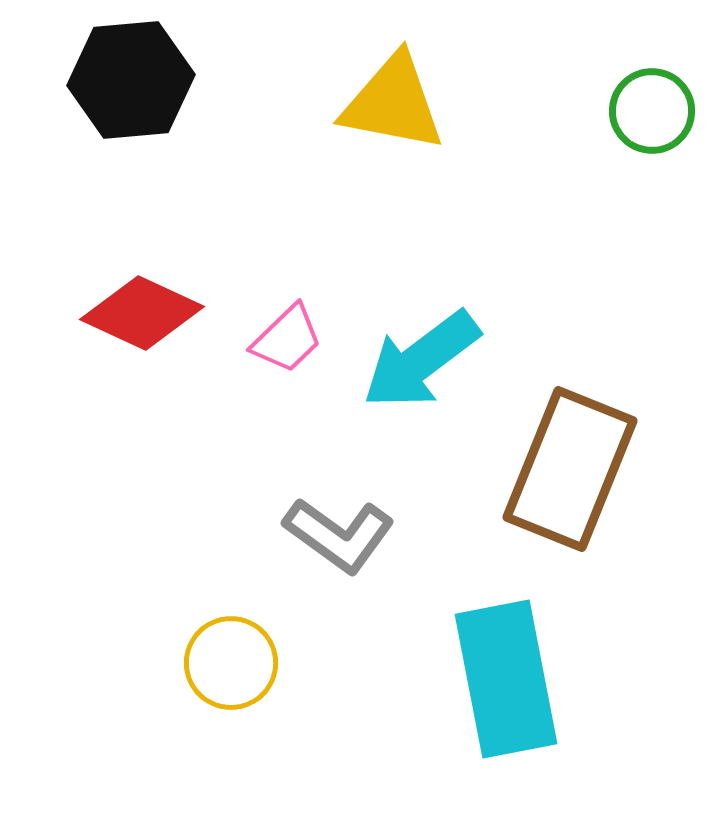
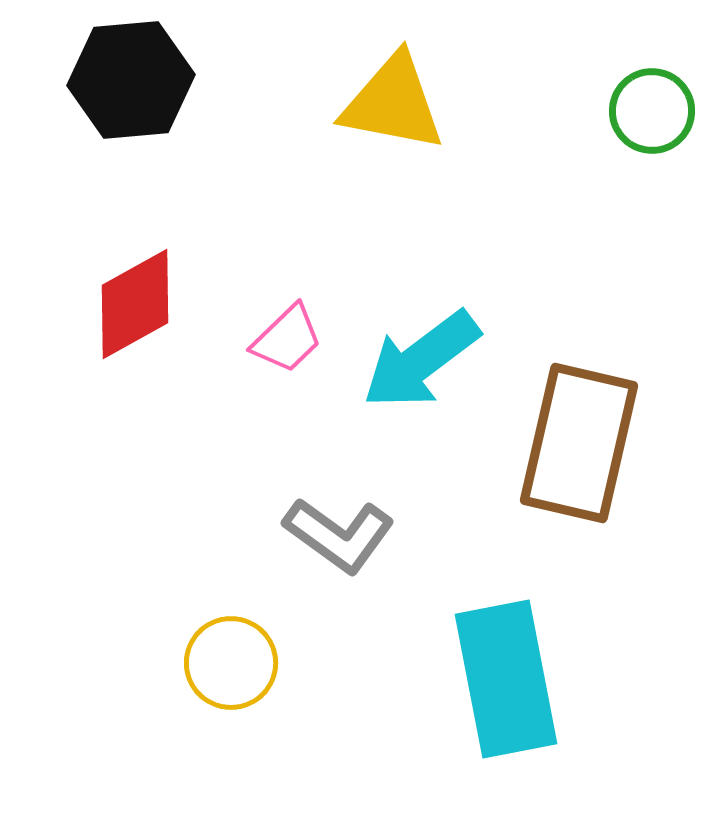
red diamond: moved 7 px left, 9 px up; rotated 54 degrees counterclockwise
brown rectangle: moved 9 px right, 26 px up; rotated 9 degrees counterclockwise
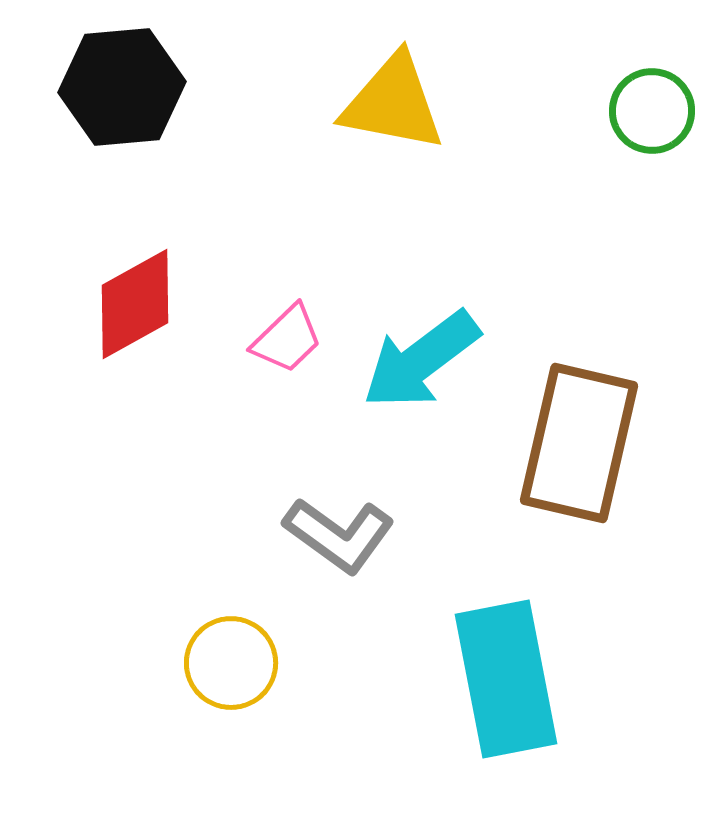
black hexagon: moved 9 px left, 7 px down
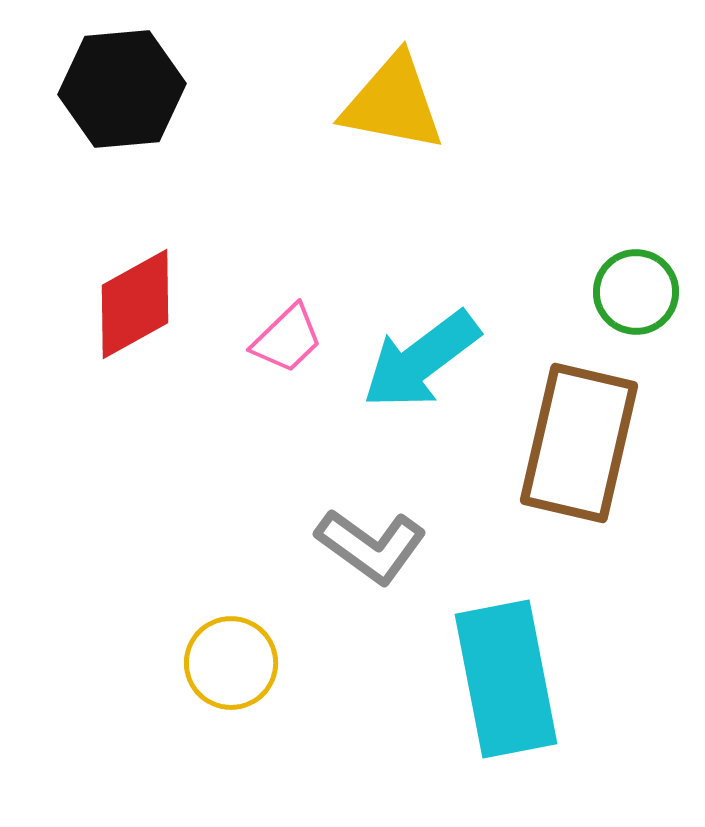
black hexagon: moved 2 px down
green circle: moved 16 px left, 181 px down
gray L-shape: moved 32 px right, 11 px down
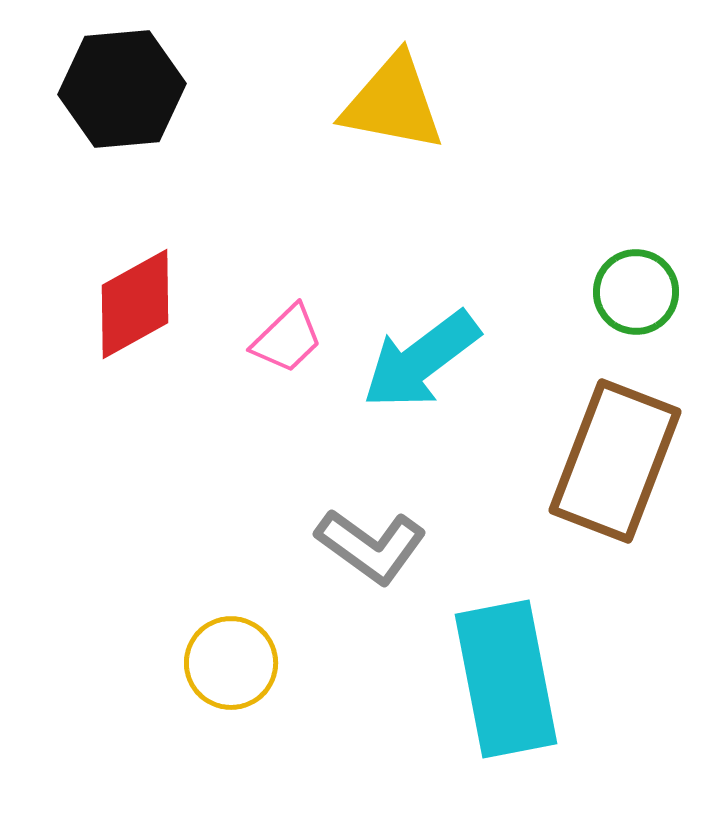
brown rectangle: moved 36 px right, 18 px down; rotated 8 degrees clockwise
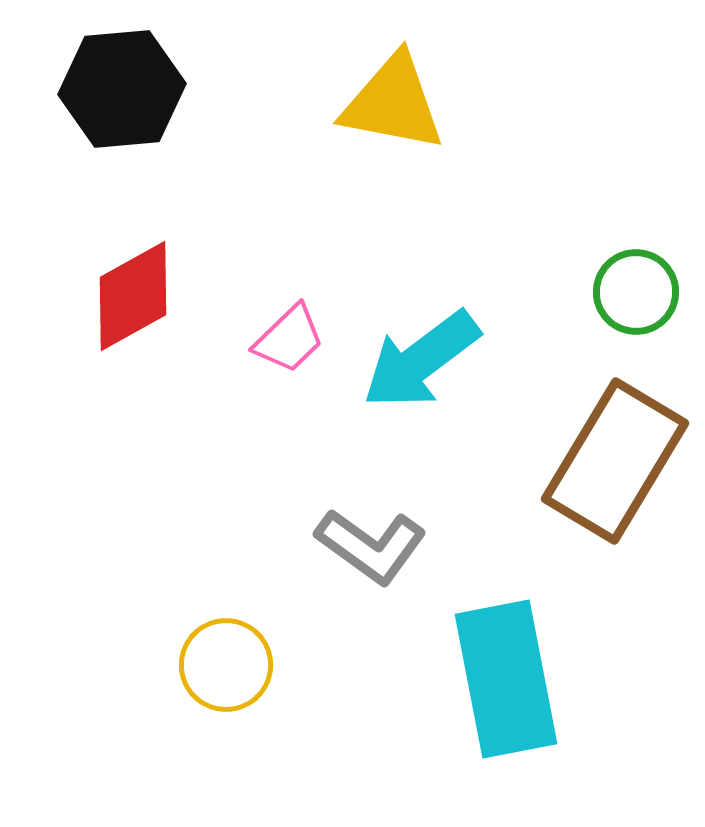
red diamond: moved 2 px left, 8 px up
pink trapezoid: moved 2 px right
brown rectangle: rotated 10 degrees clockwise
yellow circle: moved 5 px left, 2 px down
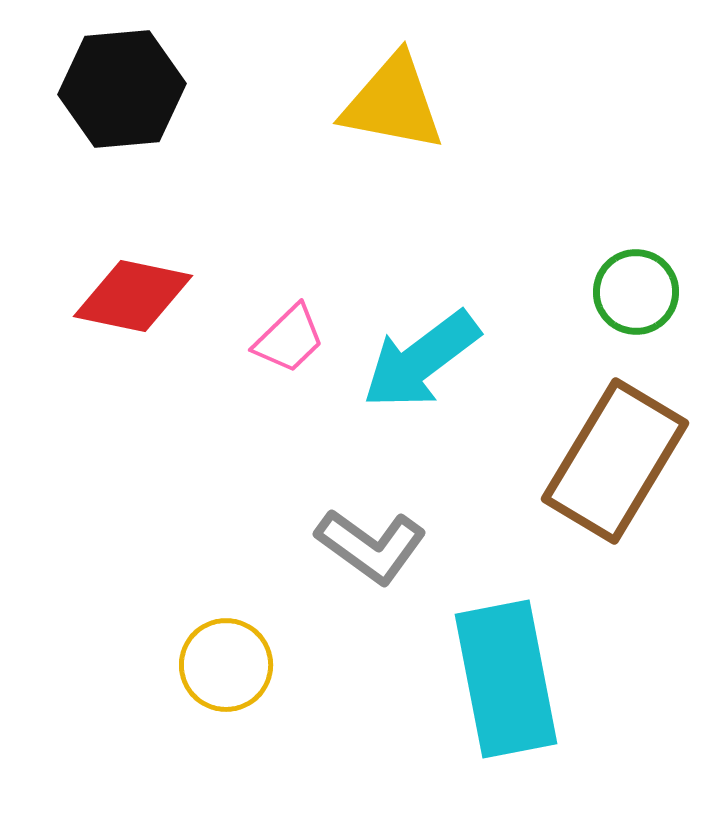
red diamond: rotated 41 degrees clockwise
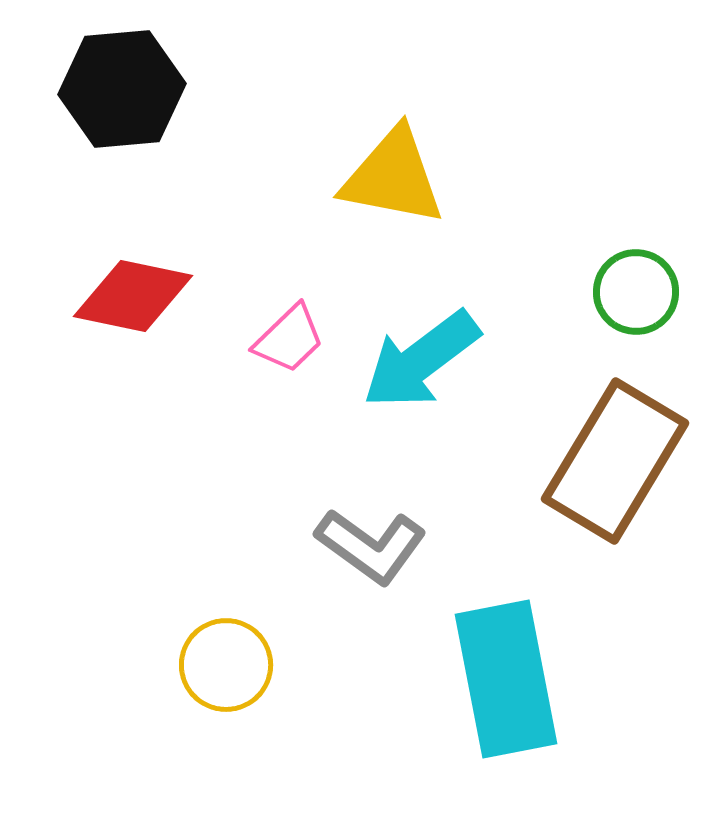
yellow triangle: moved 74 px down
